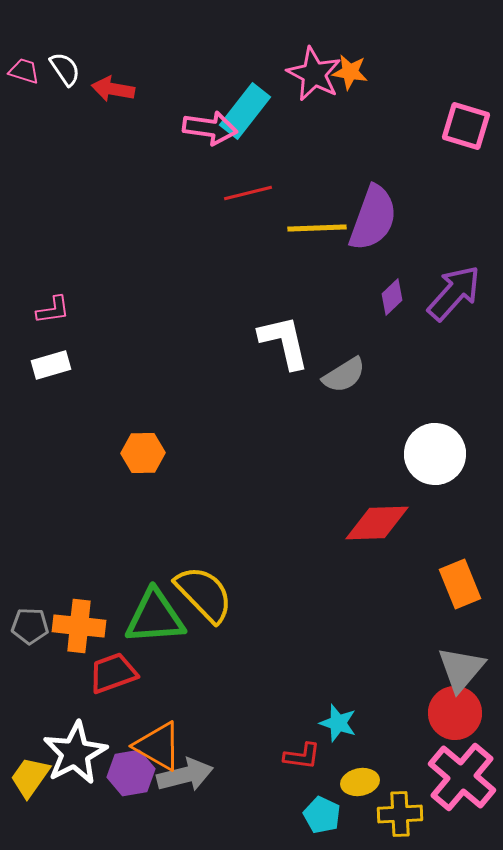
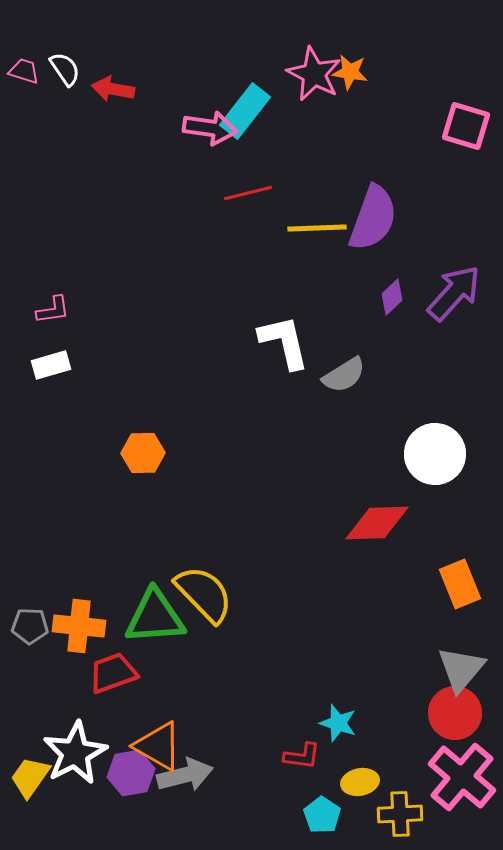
cyan pentagon: rotated 9 degrees clockwise
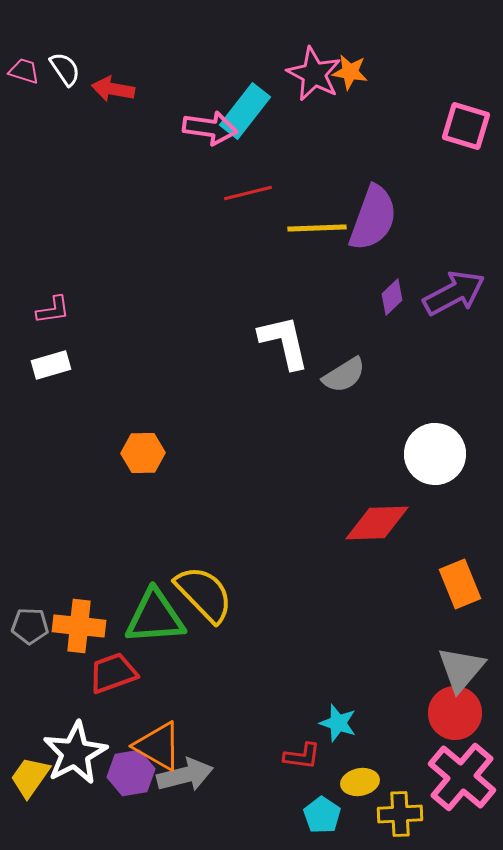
purple arrow: rotated 20 degrees clockwise
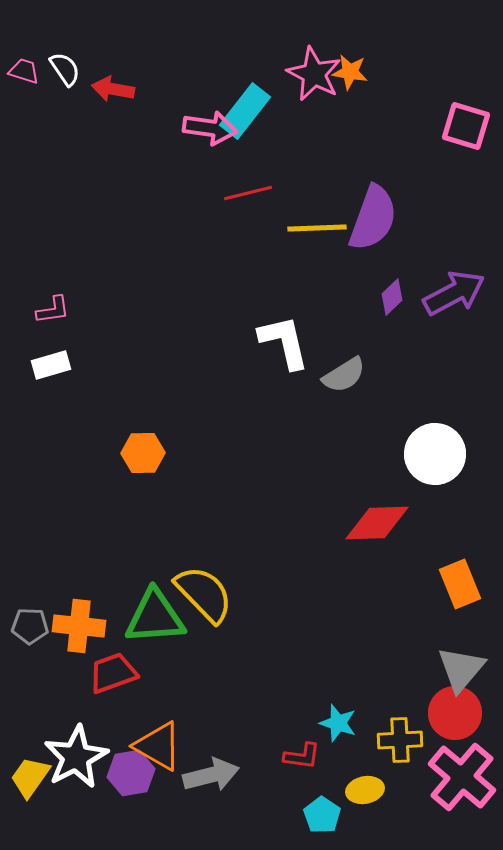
white star: moved 1 px right, 4 px down
gray arrow: moved 26 px right
yellow ellipse: moved 5 px right, 8 px down
yellow cross: moved 74 px up
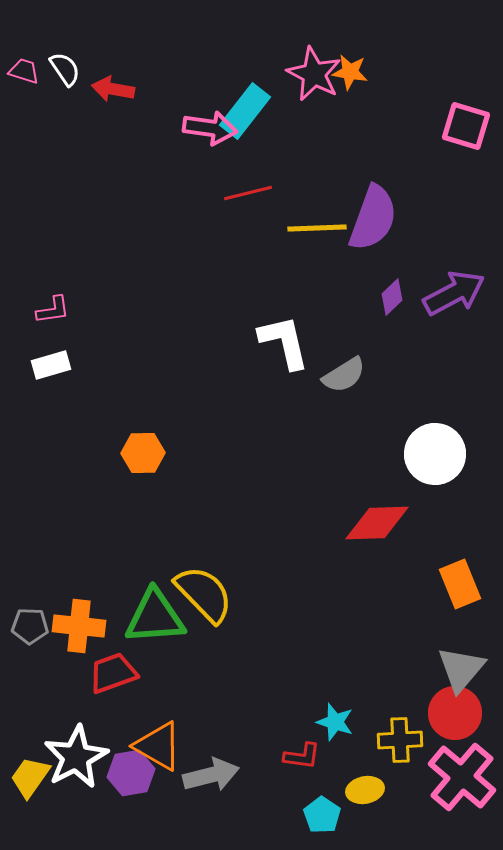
cyan star: moved 3 px left, 1 px up
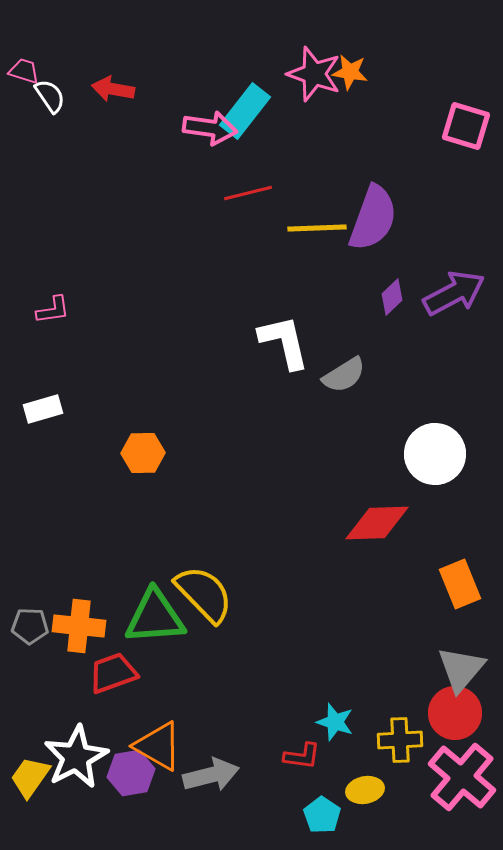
white semicircle: moved 15 px left, 27 px down
pink star: rotated 8 degrees counterclockwise
white rectangle: moved 8 px left, 44 px down
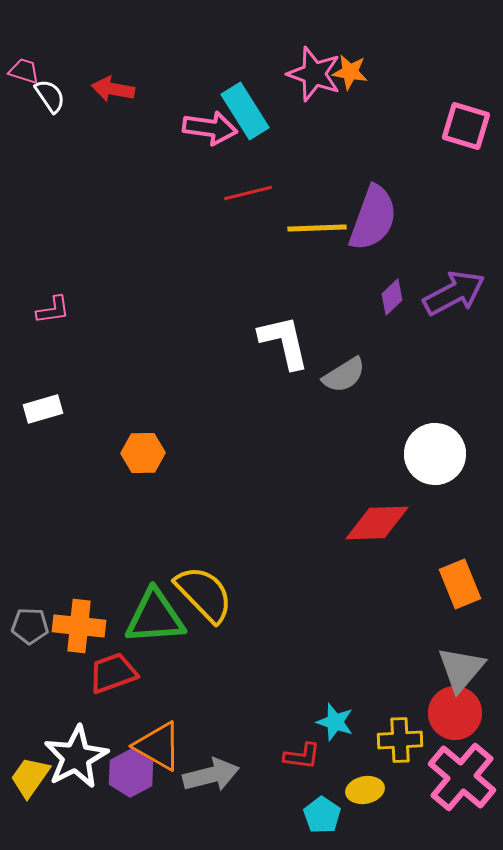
cyan rectangle: rotated 70 degrees counterclockwise
purple hexagon: rotated 18 degrees counterclockwise
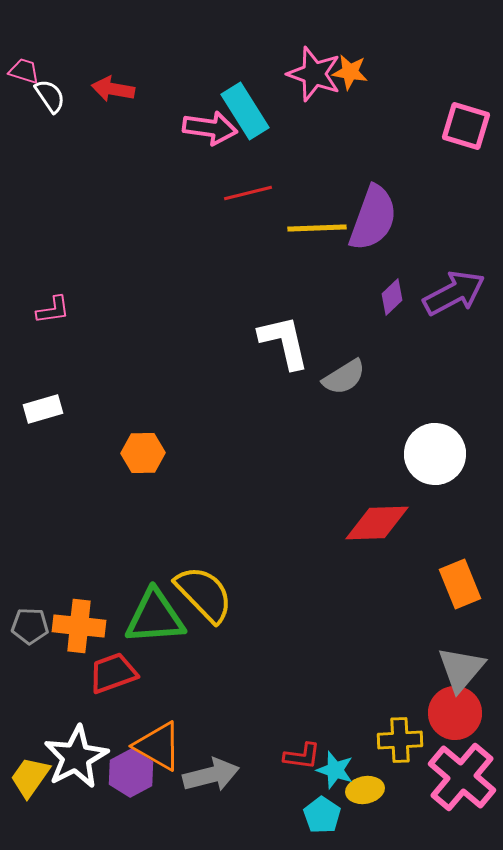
gray semicircle: moved 2 px down
cyan star: moved 48 px down
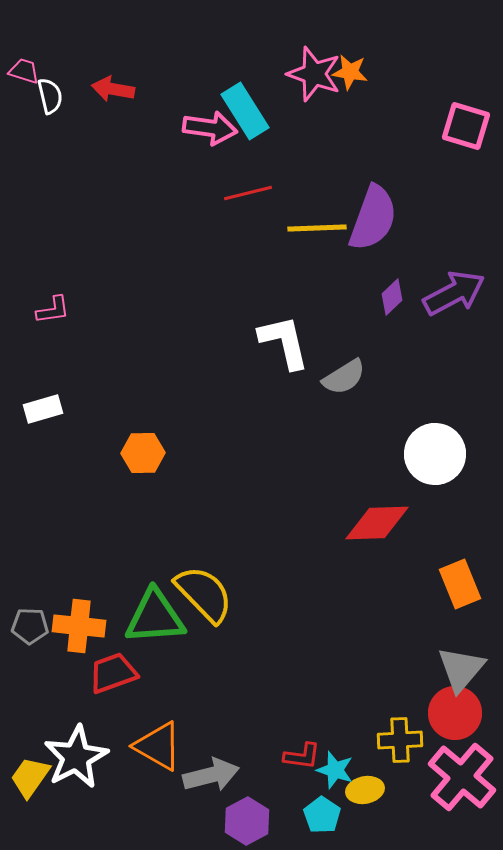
white semicircle: rotated 21 degrees clockwise
purple hexagon: moved 116 px right, 48 px down
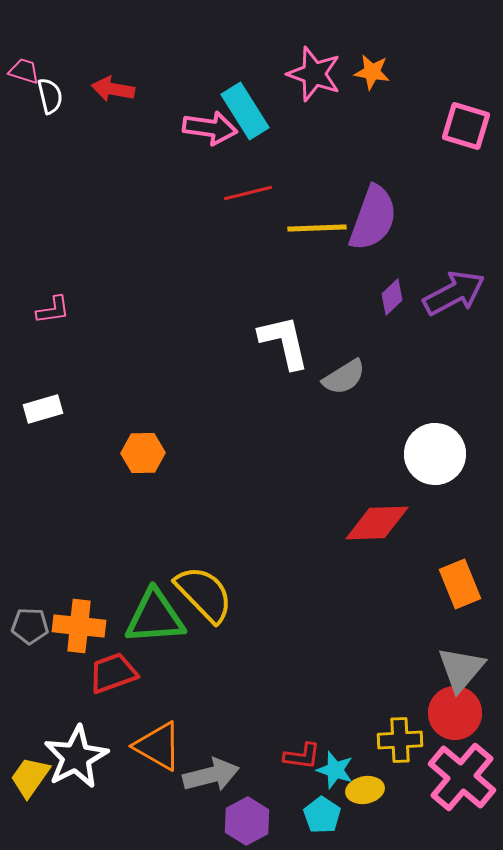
orange star: moved 22 px right
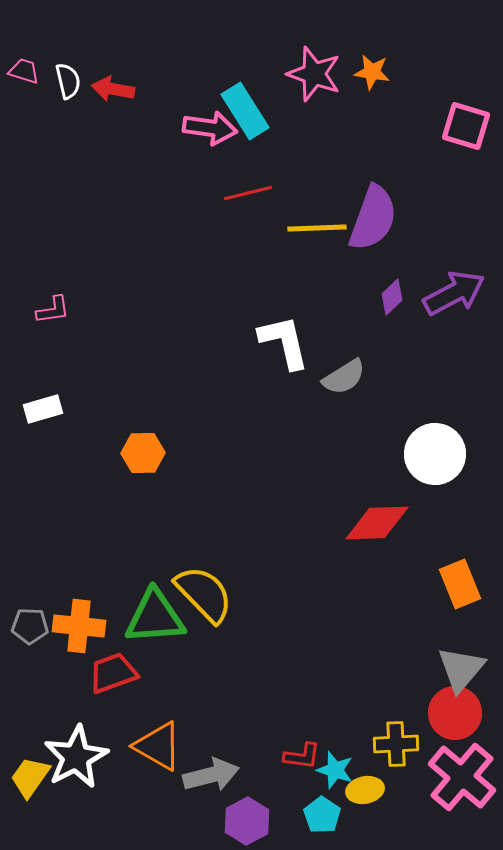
white semicircle: moved 18 px right, 15 px up
yellow cross: moved 4 px left, 4 px down
